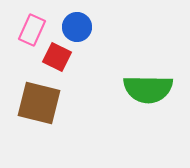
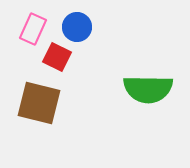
pink rectangle: moved 1 px right, 1 px up
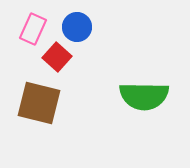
red square: rotated 16 degrees clockwise
green semicircle: moved 4 px left, 7 px down
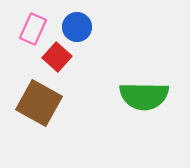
brown square: rotated 15 degrees clockwise
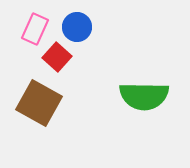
pink rectangle: moved 2 px right
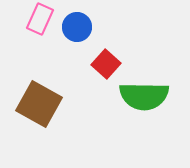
pink rectangle: moved 5 px right, 10 px up
red square: moved 49 px right, 7 px down
brown square: moved 1 px down
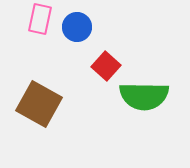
pink rectangle: rotated 12 degrees counterclockwise
red square: moved 2 px down
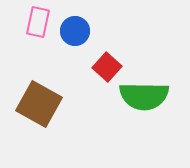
pink rectangle: moved 2 px left, 3 px down
blue circle: moved 2 px left, 4 px down
red square: moved 1 px right, 1 px down
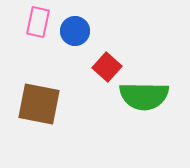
brown square: rotated 18 degrees counterclockwise
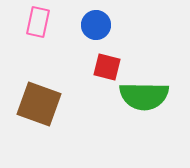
blue circle: moved 21 px right, 6 px up
red square: rotated 28 degrees counterclockwise
brown square: rotated 9 degrees clockwise
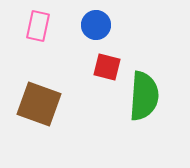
pink rectangle: moved 4 px down
green semicircle: rotated 87 degrees counterclockwise
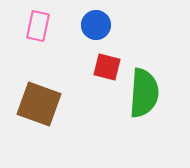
green semicircle: moved 3 px up
